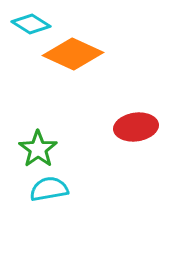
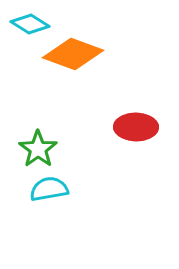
cyan diamond: moved 1 px left
orange diamond: rotated 4 degrees counterclockwise
red ellipse: rotated 9 degrees clockwise
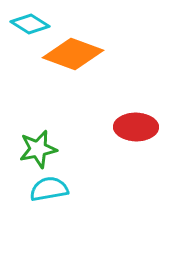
green star: rotated 24 degrees clockwise
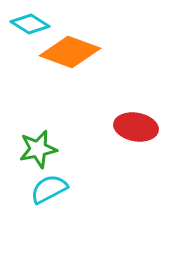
orange diamond: moved 3 px left, 2 px up
red ellipse: rotated 9 degrees clockwise
cyan semicircle: rotated 18 degrees counterclockwise
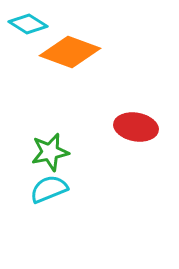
cyan diamond: moved 2 px left
green star: moved 12 px right, 3 px down
cyan semicircle: rotated 6 degrees clockwise
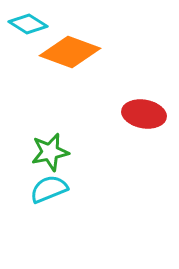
red ellipse: moved 8 px right, 13 px up
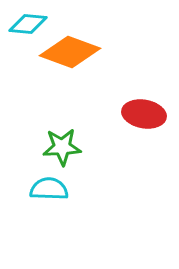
cyan diamond: rotated 27 degrees counterclockwise
green star: moved 12 px right, 5 px up; rotated 9 degrees clockwise
cyan semicircle: rotated 24 degrees clockwise
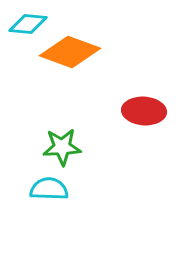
red ellipse: moved 3 px up; rotated 6 degrees counterclockwise
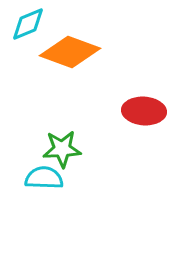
cyan diamond: rotated 27 degrees counterclockwise
green star: moved 2 px down
cyan semicircle: moved 5 px left, 11 px up
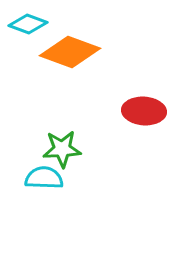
cyan diamond: rotated 42 degrees clockwise
